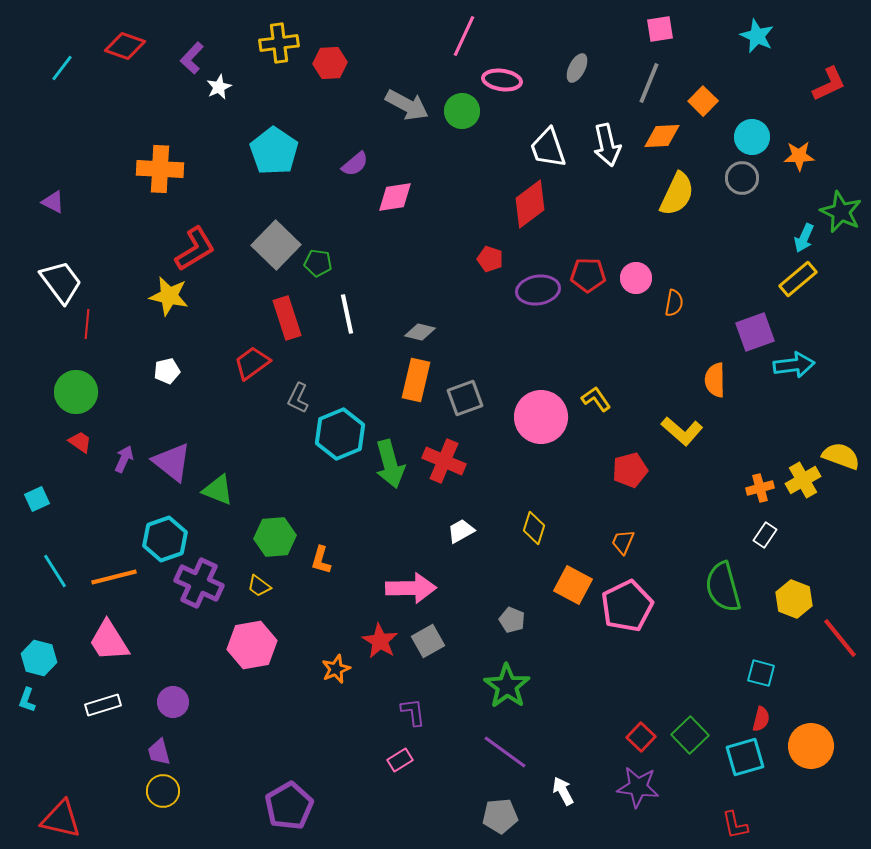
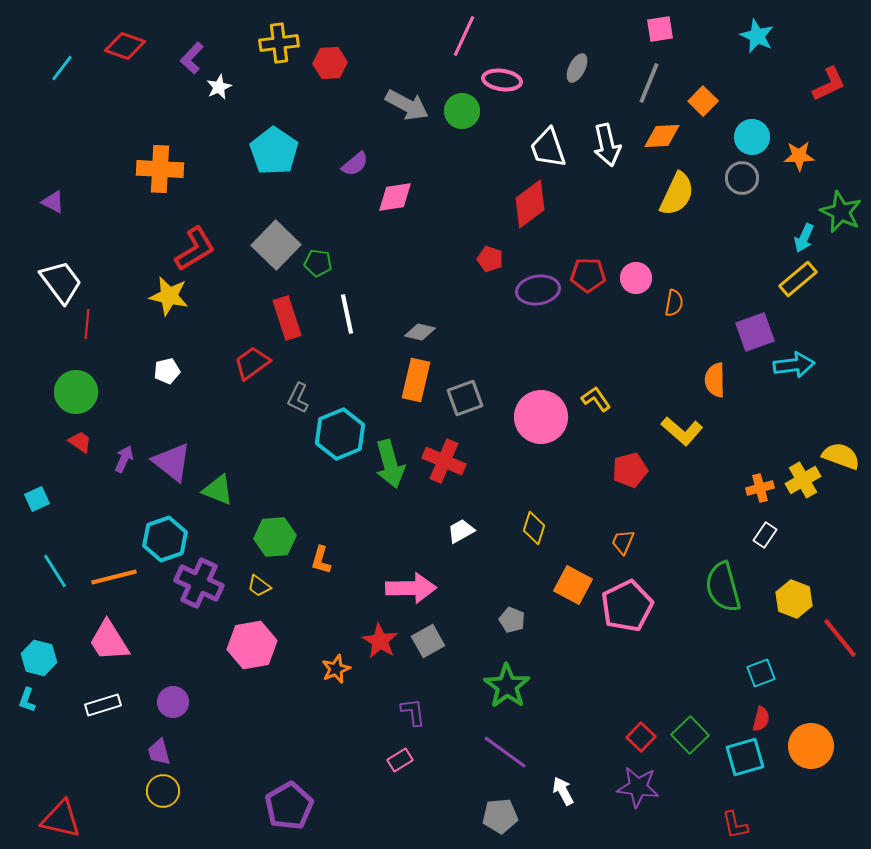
cyan square at (761, 673): rotated 36 degrees counterclockwise
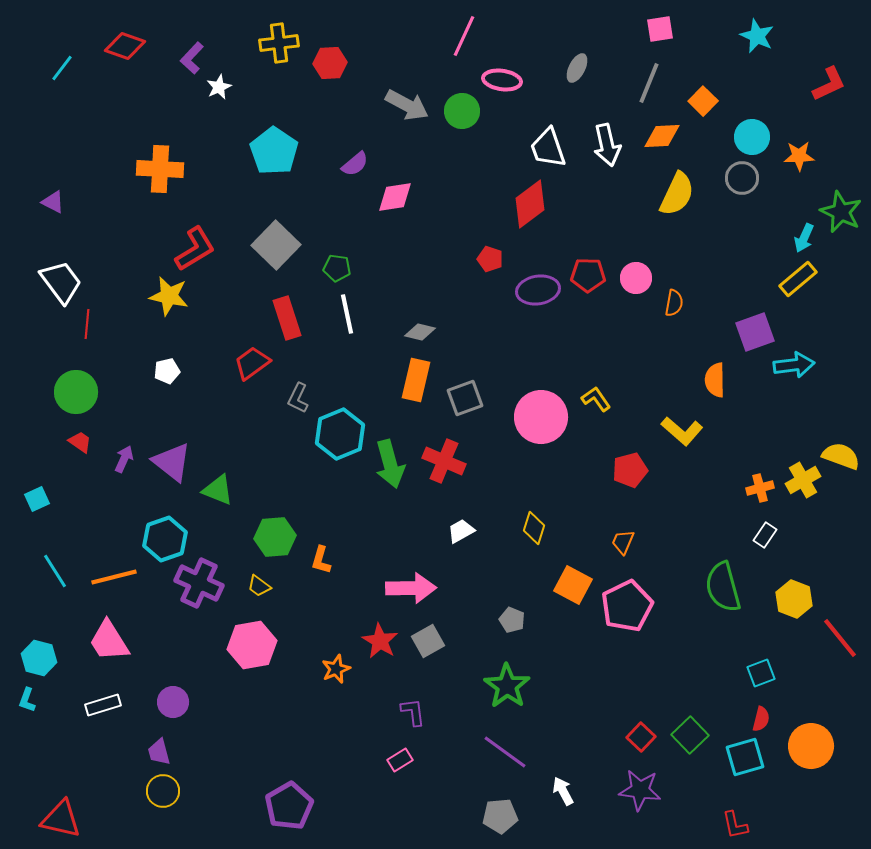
green pentagon at (318, 263): moved 19 px right, 5 px down
purple star at (638, 787): moved 2 px right, 3 px down
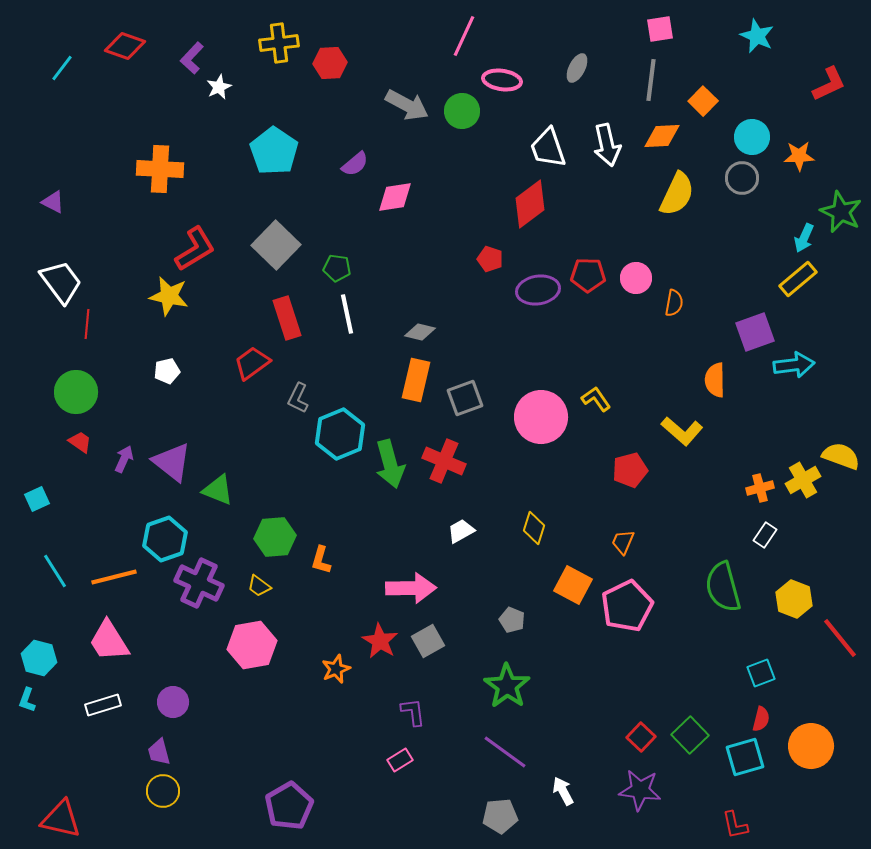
gray line at (649, 83): moved 2 px right, 3 px up; rotated 15 degrees counterclockwise
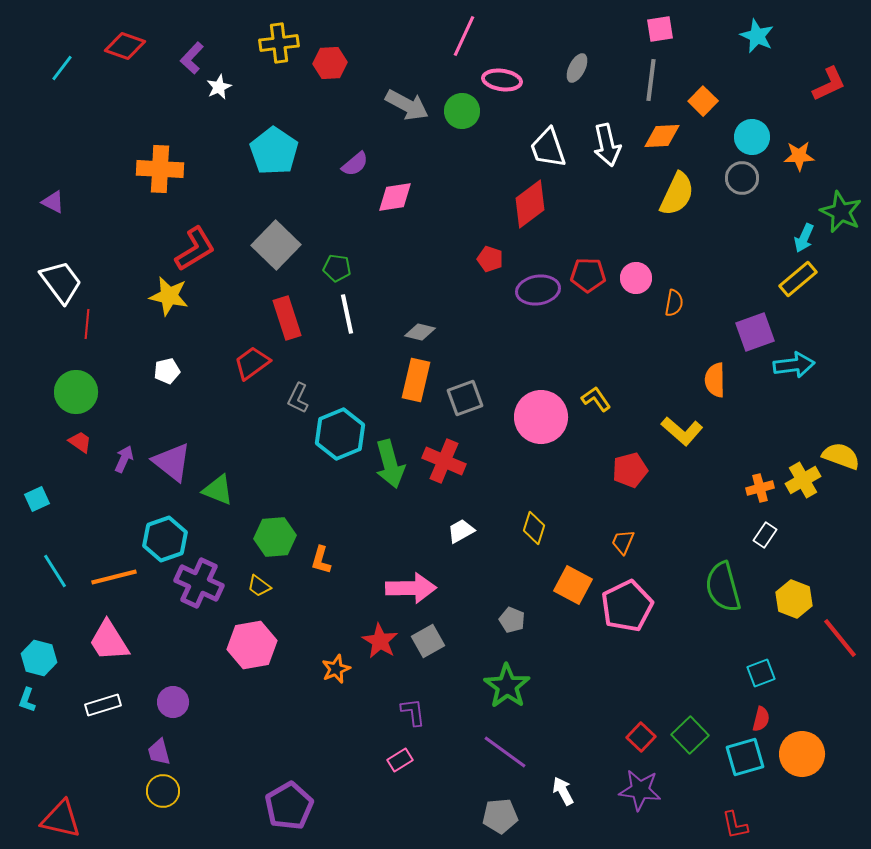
orange circle at (811, 746): moved 9 px left, 8 px down
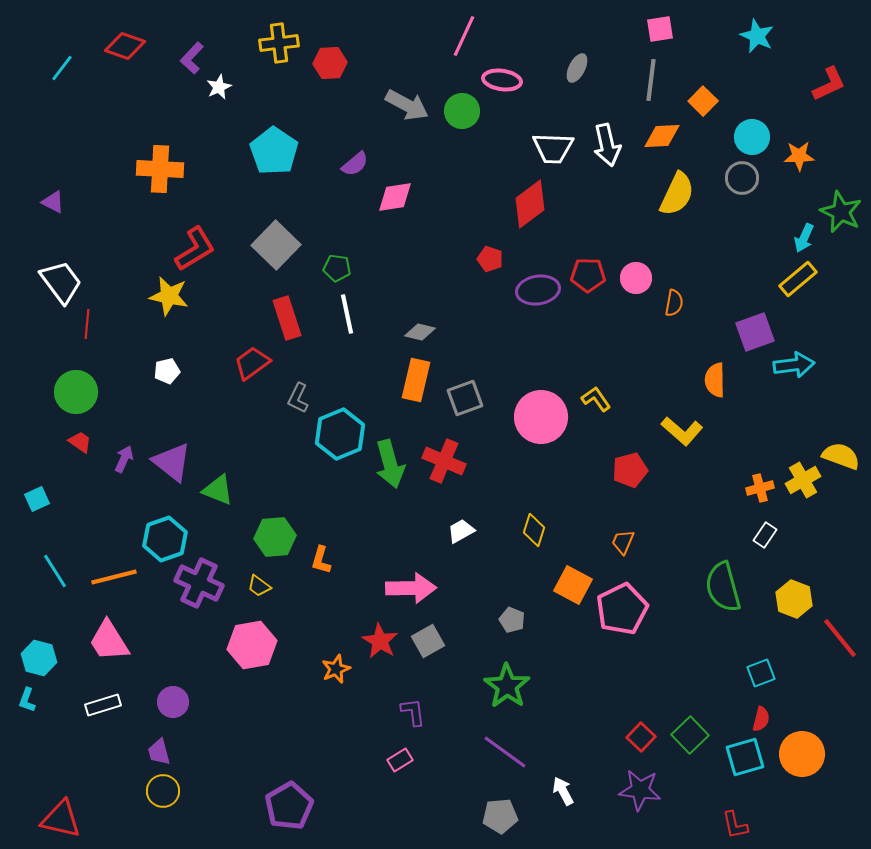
white trapezoid at (548, 148): moved 5 px right; rotated 69 degrees counterclockwise
yellow diamond at (534, 528): moved 2 px down
pink pentagon at (627, 606): moved 5 px left, 3 px down
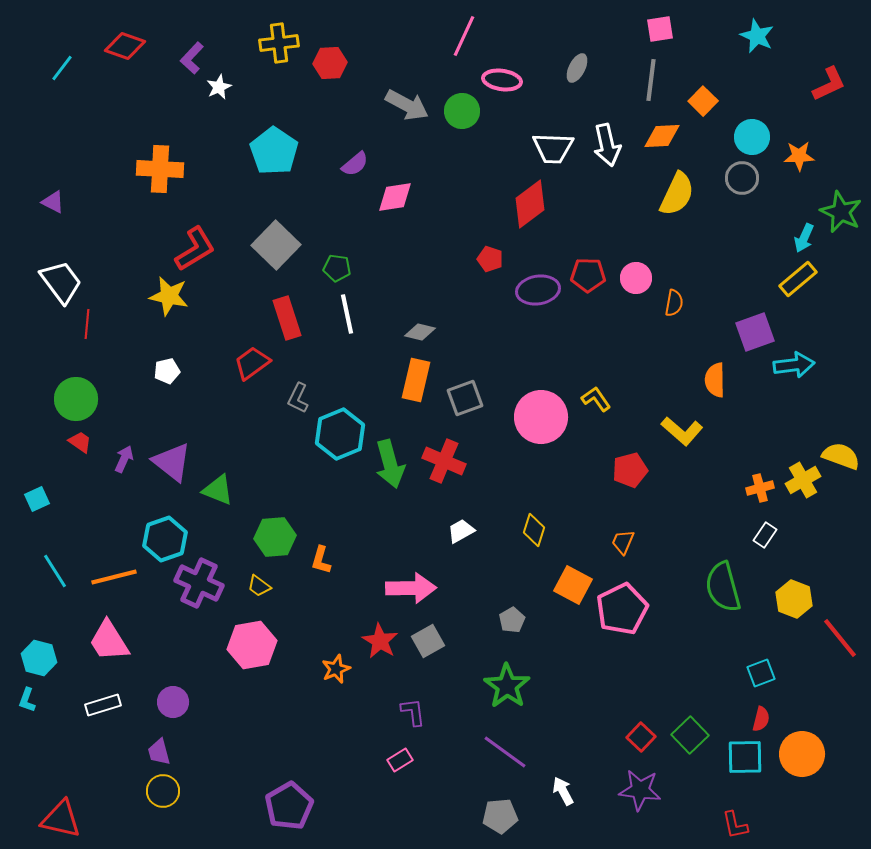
green circle at (76, 392): moved 7 px down
gray pentagon at (512, 620): rotated 20 degrees clockwise
cyan square at (745, 757): rotated 15 degrees clockwise
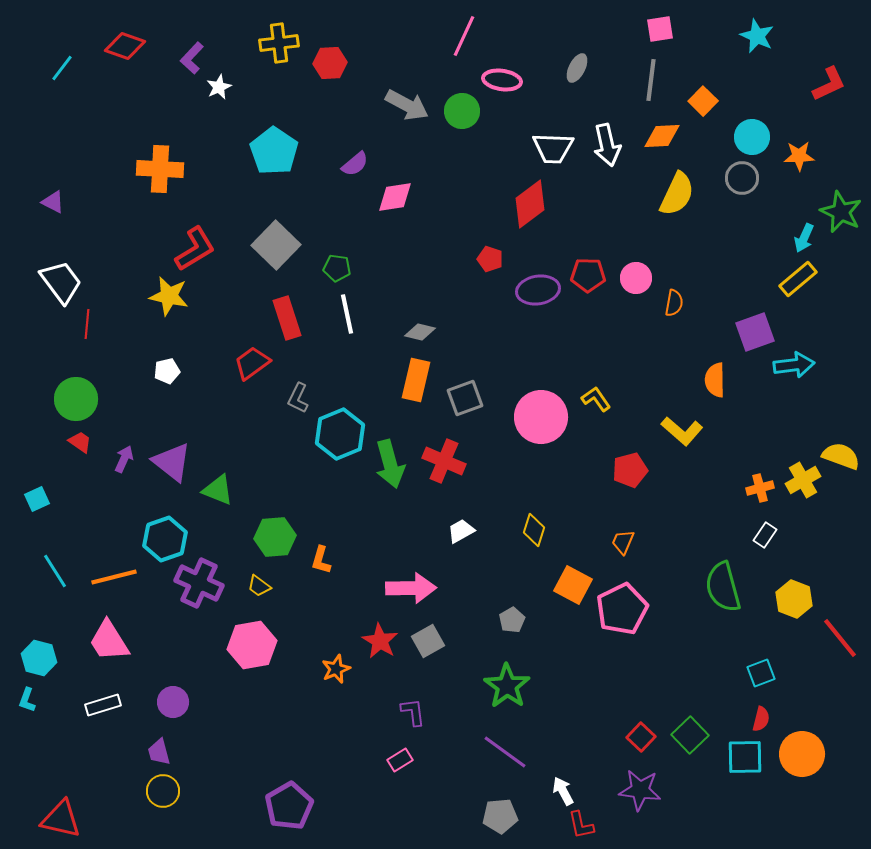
red L-shape at (735, 825): moved 154 px left
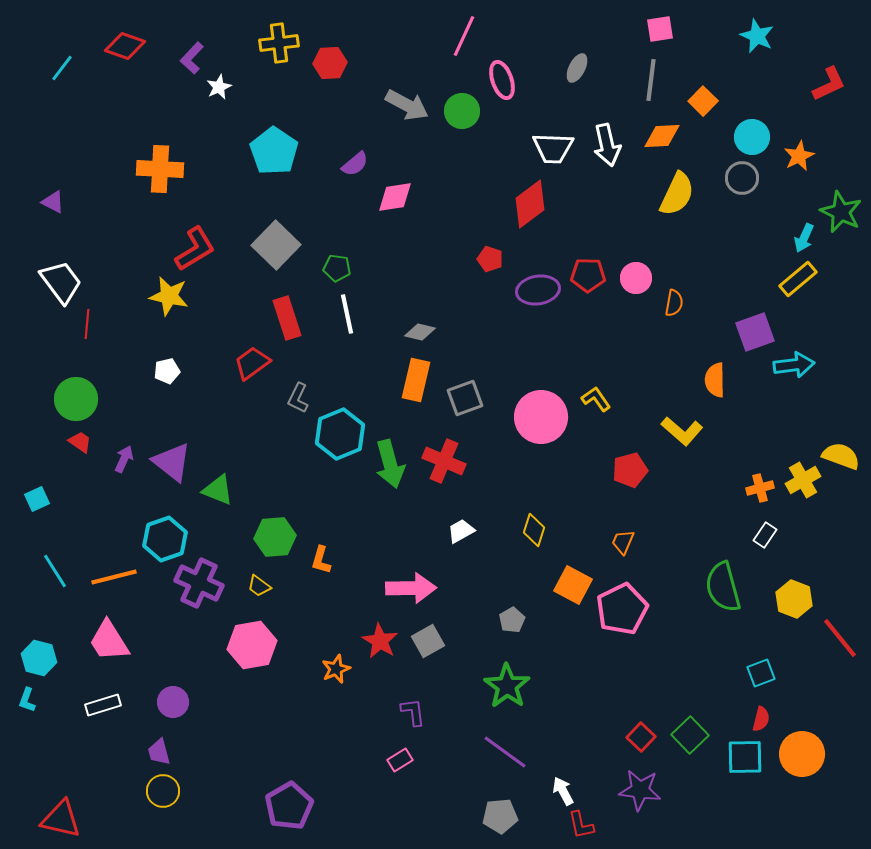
pink ellipse at (502, 80): rotated 63 degrees clockwise
orange star at (799, 156): rotated 24 degrees counterclockwise
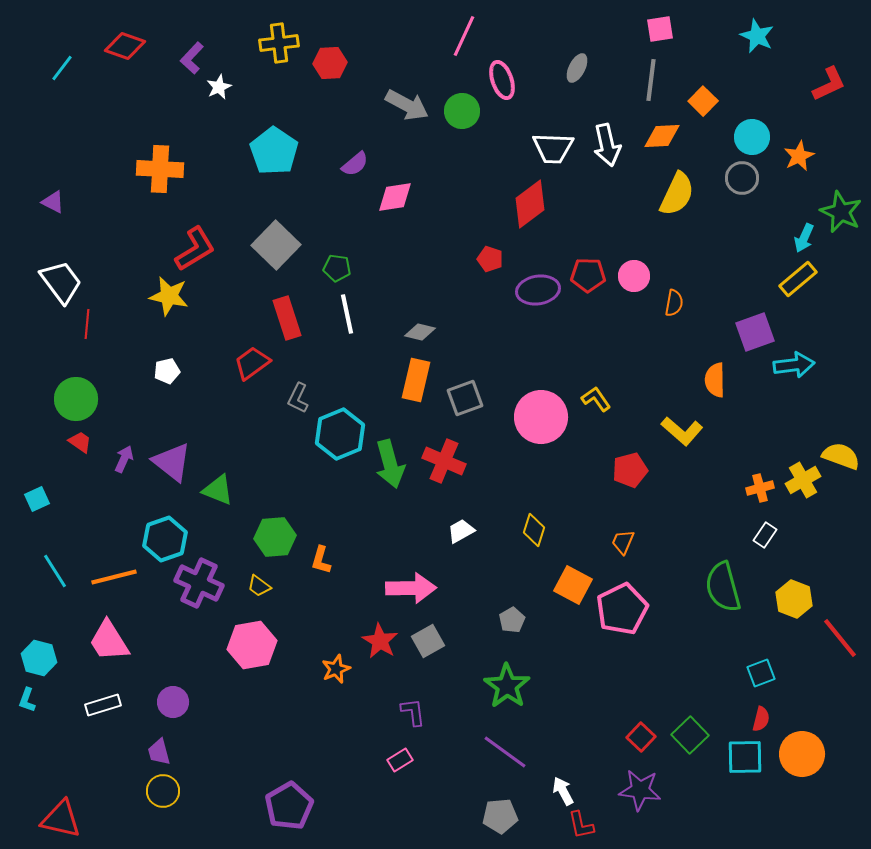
pink circle at (636, 278): moved 2 px left, 2 px up
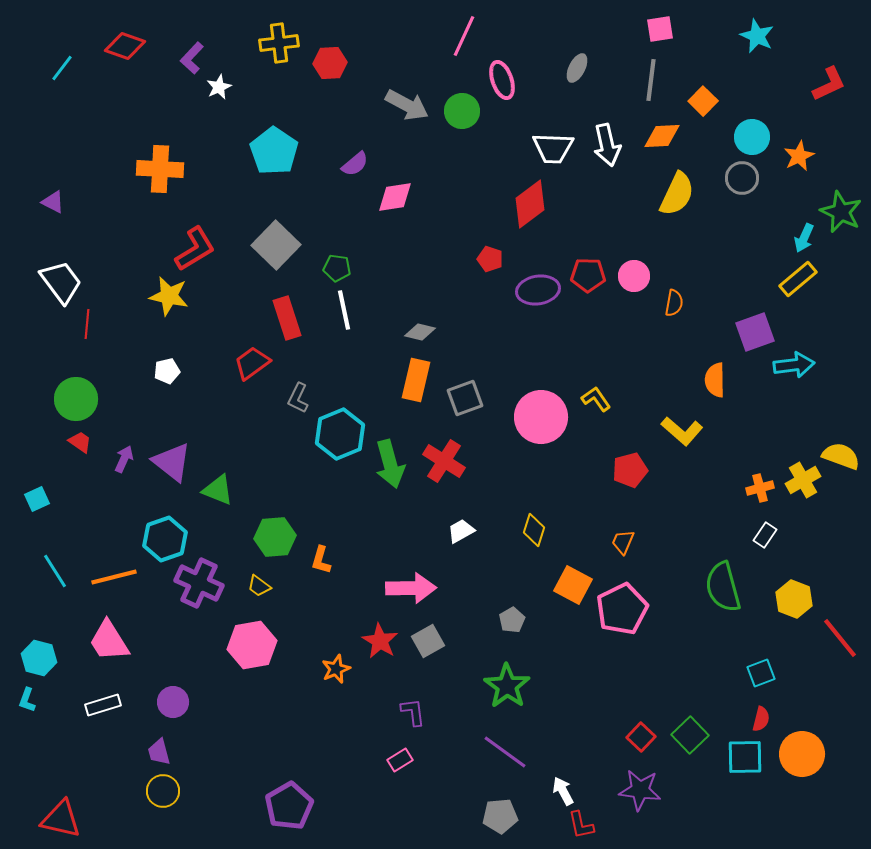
white line at (347, 314): moved 3 px left, 4 px up
red cross at (444, 461): rotated 9 degrees clockwise
